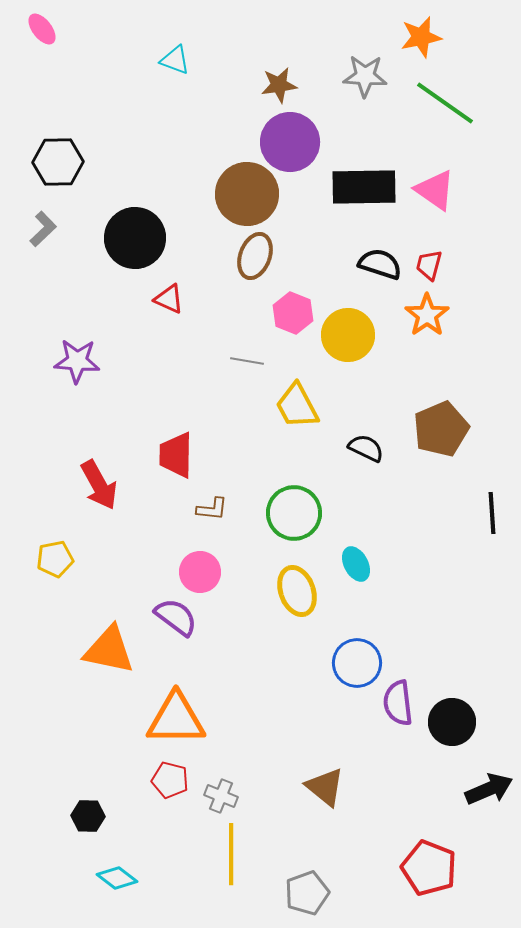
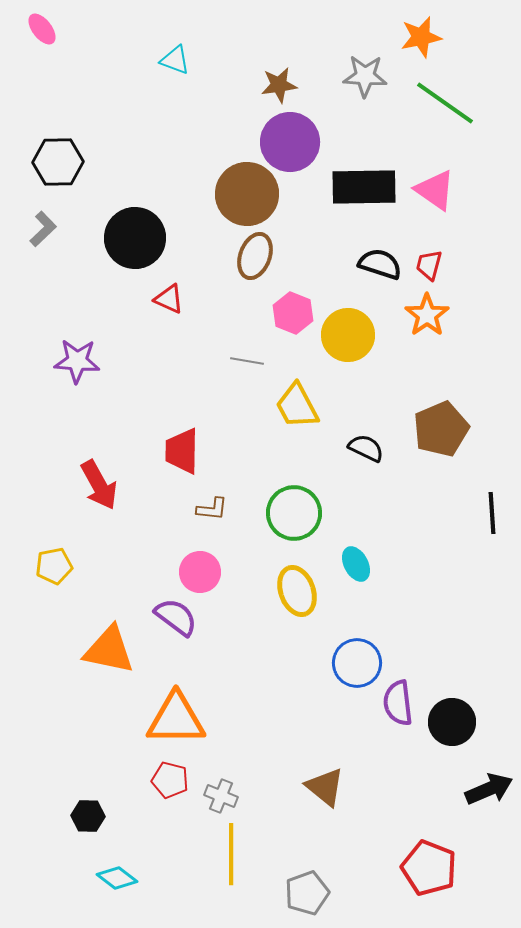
red trapezoid at (176, 455): moved 6 px right, 4 px up
yellow pentagon at (55, 559): moved 1 px left, 7 px down
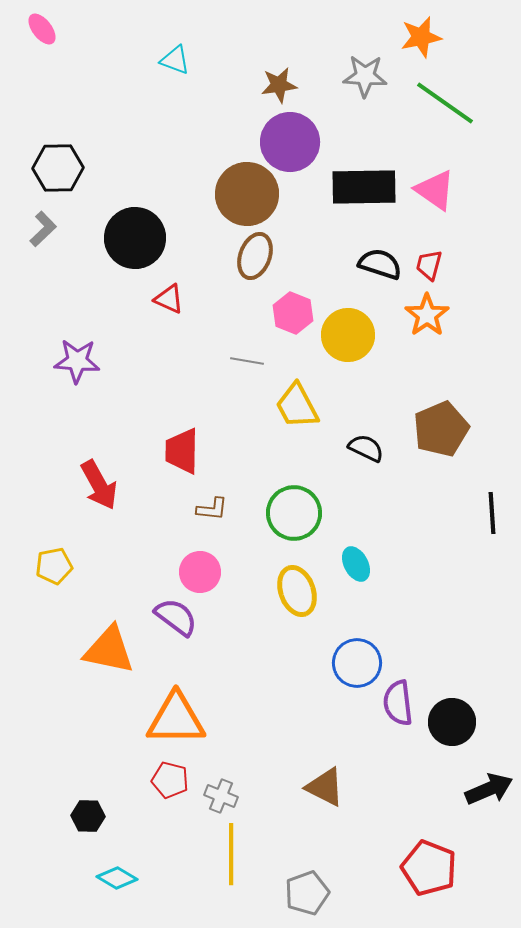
black hexagon at (58, 162): moved 6 px down
brown triangle at (325, 787): rotated 12 degrees counterclockwise
cyan diamond at (117, 878): rotated 6 degrees counterclockwise
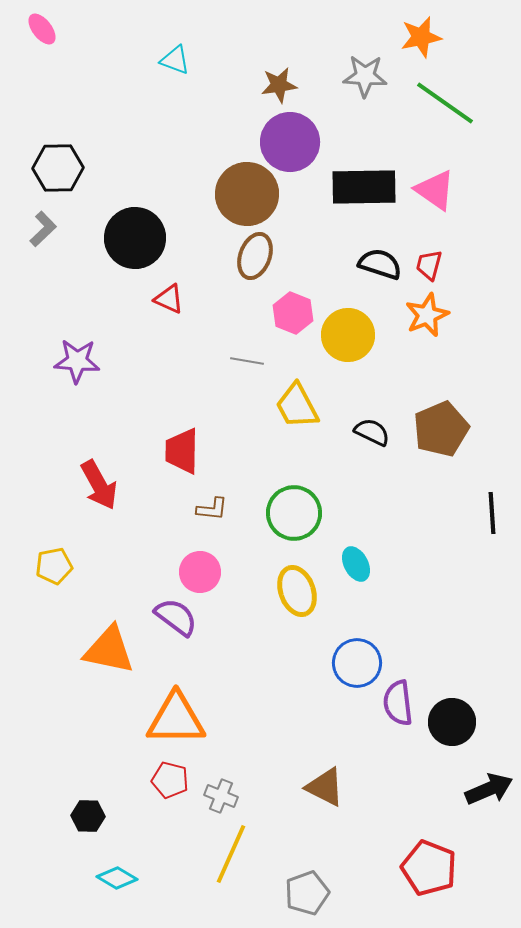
orange star at (427, 315): rotated 12 degrees clockwise
black semicircle at (366, 448): moved 6 px right, 16 px up
yellow line at (231, 854): rotated 24 degrees clockwise
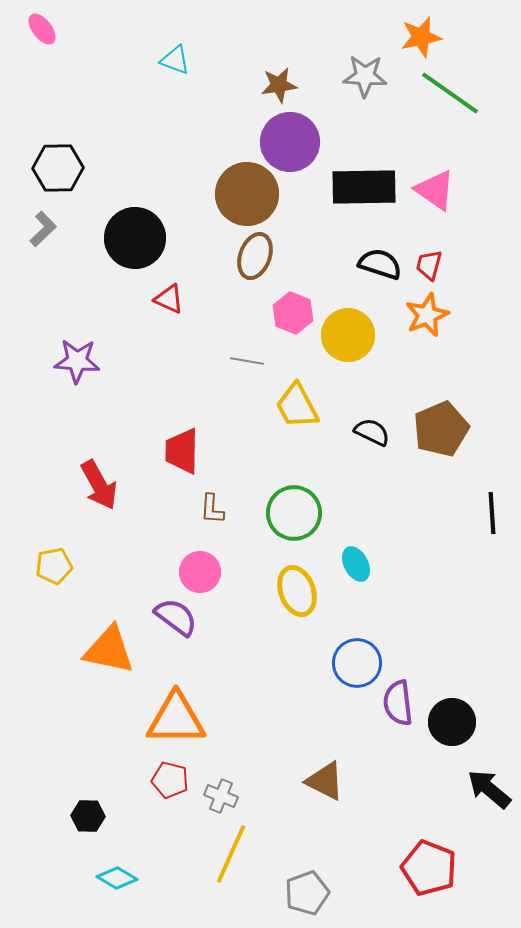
green line at (445, 103): moved 5 px right, 10 px up
brown L-shape at (212, 509): rotated 88 degrees clockwise
brown triangle at (325, 787): moved 6 px up
black arrow at (489, 789): rotated 117 degrees counterclockwise
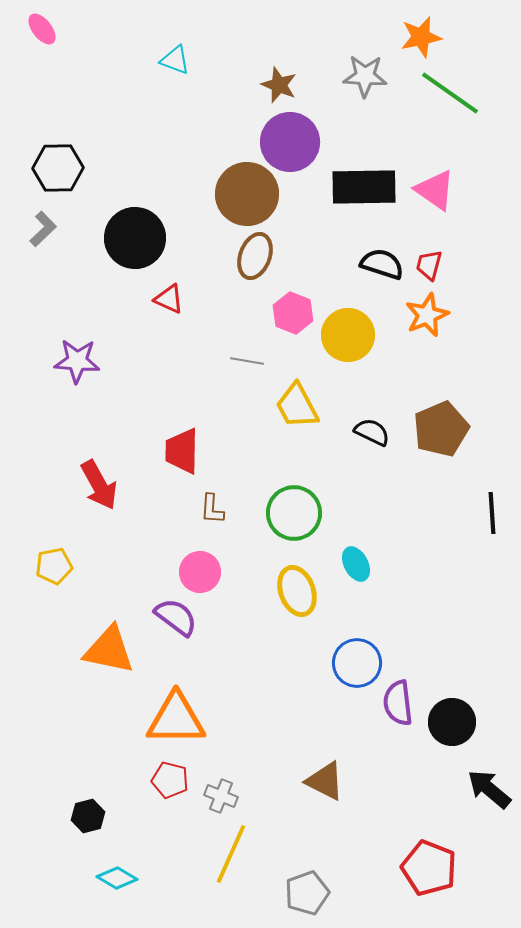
brown star at (279, 85): rotated 30 degrees clockwise
black semicircle at (380, 264): moved 2 px right
black hexagon at (88, 816): rotated 16 degrees counterclockwise
